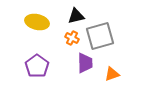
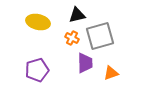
black triangle: moved 1 px right, 1 px up
yellow ellipse: moved 1 px right
purple pentagon: moved 4 px down; rotated 20 degrees clockwise
orange triangle: moved 1 px left, 1 px up
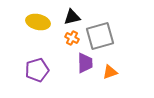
black triangle: moved 5 px left, 2 px down
orange triangle: moved 1 px left, 1 px up
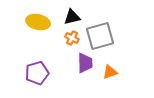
purple pentagon: moved 3 px down
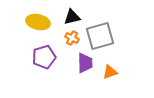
purple pentagon: moved 7 px right, 16 px up
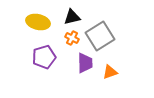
gray square: rotated 16 degrees counterclockwise
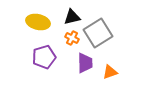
gray square: moved 2 px left, 3 px up
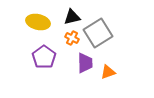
purple pentagon: rotated 20 degrees counterclockwise
orange triangle: moved 2 px left
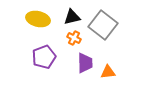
yellow ellipse: moved 3 px up
gray square: moved 5 px right, 8 px up; rotated 20 degrees counterclockwise
orange cross: moved 2 px right
purple pentagon: rotated 15 degrees clockwise
orange triangle: rotated 14 degrees clockwise
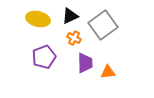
black triangle: moved 2 px left, 1 px up; rotated 12 degrees counterclockwise
gray square: rotated 16 degrees clockwise
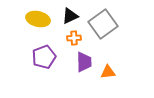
gray square: moved 1 px up
orange cross: rotated 32 degrees counterclockwise
purple trapezoid: moved 1 px left, 1 px up
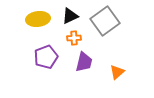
yellow ellipse: rotated 20 degrees counterclockwise
gray square: moved 2 px right, 3 px up
purple pentagon: moved 2 px right
purple trapezoid: rotated 15 degrees clockwise
orange triangle: moved 9 px right; rotated 35 degrees counterclockwise
